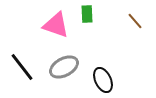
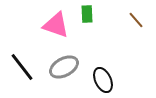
brown line: moved 1 px right, 1 px up
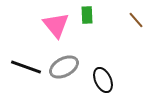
green rectangle: moved 1 px down
pink triangle: rotated 32 degrees clockwise
black line: moved 4 px right; rotated 32 degrees counterclockwise
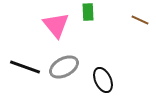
green rectangle: moved 1 px right, 3 px up
brown line: moved 4 px right; rotated 24 degrees counterclockwise
black line: moved 1 px left
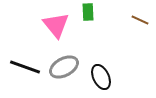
black ellipse: moved 2 px left, 3 px up
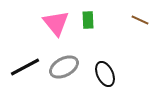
green rectangle: moved 8 px down
pink triangle: moved 2 px up
black line: rotated 48 degrees counterclockwise
black ellipse: moved 4 px right, 3 px up
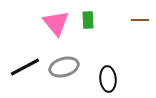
brown line: rotated 24 degrees counterclockwise
gray ellipse: rotated 12 degrees clockwise
black ellipse: moved 3 px right, 5 px down; rotated 20 degrees clockwise
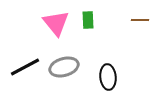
black ellipse: moved 2 px up
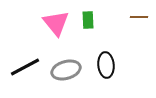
brown line: moved 1 px left, 3 px up
gray ellipse: moved 2 px right, 3 px down
black ellipse: moved 2 px left, 12 px up
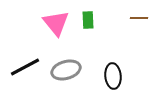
brown line: moved 1 px down
black ellipse: moved 7 px right, 11 px down
